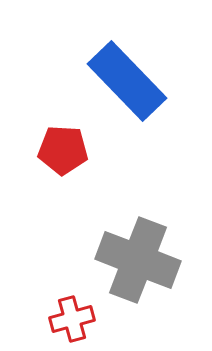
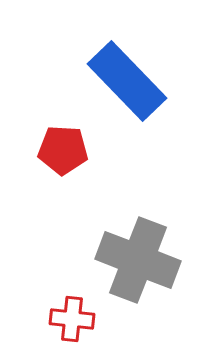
red cross: rotated 21 degrees clockwise
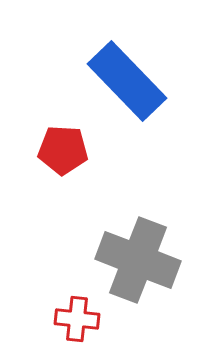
red cross: moved 5 px right
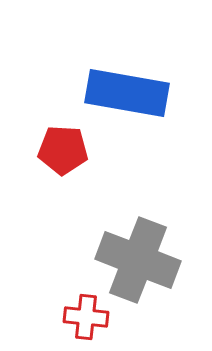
blue rectangle: moved 12 px down; rotated 36 degrees counterclockwise
red cross: moved 9 px right, 2 px up
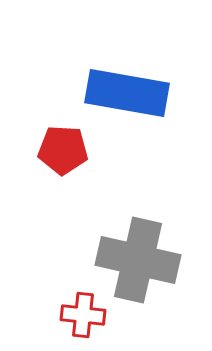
gray cross: rotated 8 degrees counterclockwise
red cross: moved 3 px left, 2 px up
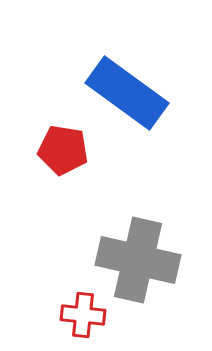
blue rectangle: rotated 26 degrees clockwise
red pentagon: rotated 6 degrees clockwise
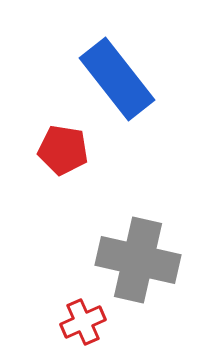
blue rectangle: moved 10 px left, 14 px up; rotated 16 degrees clockwise
red cross: moved 7 px down; rotated 30 degrees counterclockwise
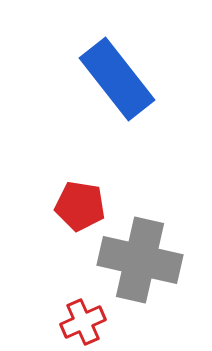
red pentagon: moved 17 px right, 56 px down
gray cross: moved 2 px right
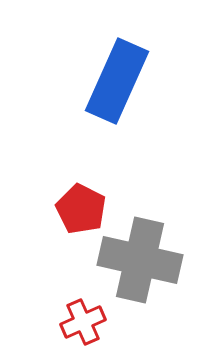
blue rectangle: moved 2 px down; rotated 62 degrees clockwise
red pentagon: moved 1 px right, 3 px down; rotated 18 degrees clockwise
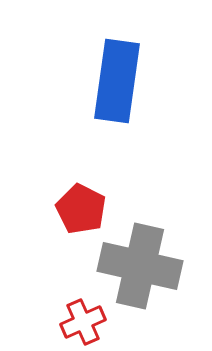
blue rectangle: rotated 16 degrees counterclockwise
gray cross: moved 6 px down
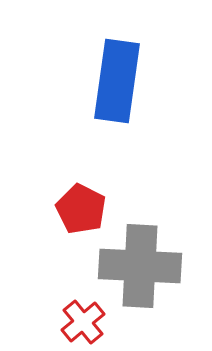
gray cross: rotated 10 degrees counterclockwise
red cross: rotated 15 degrees counterclockwise
